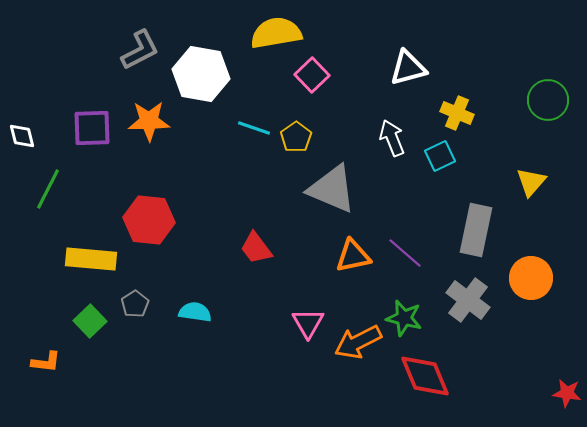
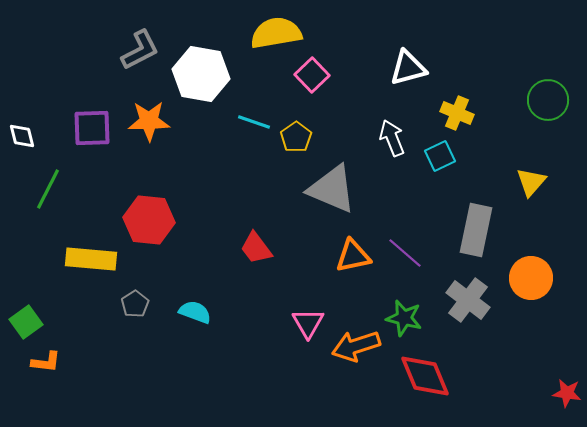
cyan line: moved 6 px up
cyan semicircle: rotated 12 degrees clockwise
green square: moved 64 px left, 1 px down; rotated 8 degrees clockwise
orange arrow: moved 2 px left, 4 px down; rotated 9 degrees clockwise
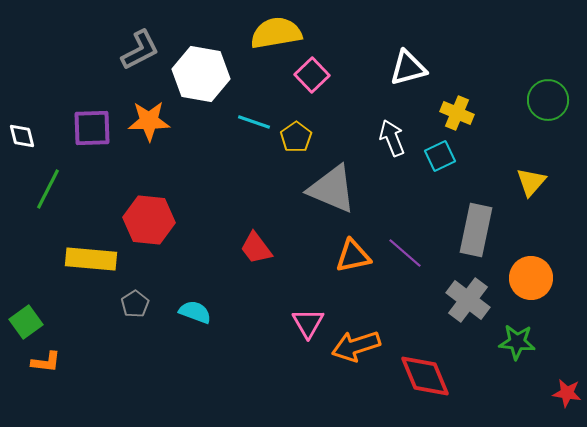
green star: moved 113 px right, 24 px down; rotated 9 degrees counterclockwise
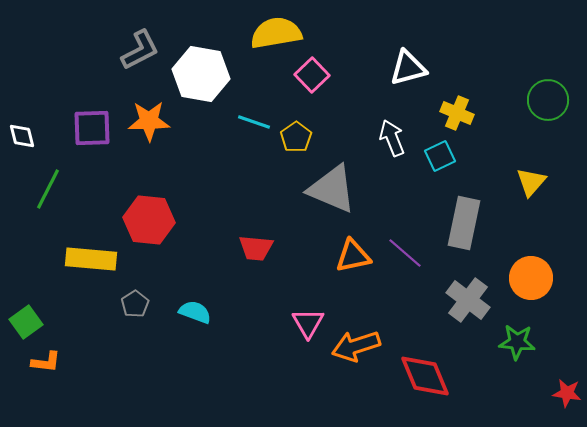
gray rectangle: moved 12 px left, 7 px up
red trapezoid: rotated 48 degrees counterclockwise
